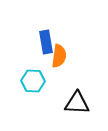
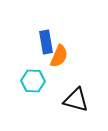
orange semicircle: rotated 15 degrees clockwise
black triangle: moved 1 px left, 3 px up; rotated 12 degrees clockwise
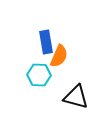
cyan hexagon: moved 6 px right, 6 px up
black triangle: moved 3 px up
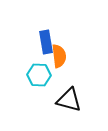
orange semicircle: rotated 30 degrees counterclockwise
black triangle: moved 7 px left, 3 px down
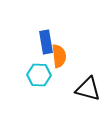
black triangle: moved 19 px right, 11 px up
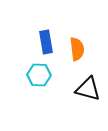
orange semicircle: moved 18 px right, 7 px up
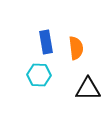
orange semicircle: moved 1 px left, 1 px up
black triangle: rotated 16 degrees counterclockwise
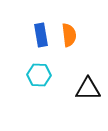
blue rectangle: moved 5 px left, 7 px up
orange semicircle: moved 7 px left, 13 px up
